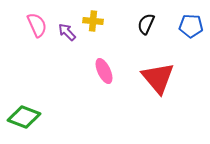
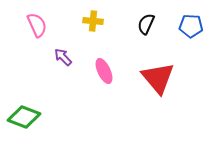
purple arrow: moved 4 px left, 25 px down
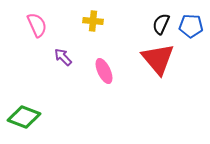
black semicircle: moved 15 px right
red triangle: moved 19 px up
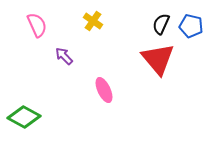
yellow cross: rotated 30 degrees clockwise
blue pentagon: rotated 10 degrees clockwise
purple arrow: moved 1 px right, 1 px up
pink ellipse: moved 19 px down
green diamond: rotated 8 degrees clockwise
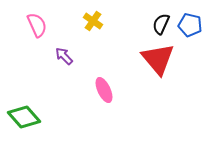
blue pentagon: moved 1 px left, 1 px up
green diamond: rotated 20 degrees clockwise
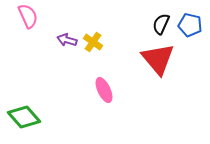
yellow cross: moved 21 px down
pink semicircle: moved 9 px left, 9 px up
purple arrow: moved 3 px right, 16 px up; rotated 30 degrees counterclockwise
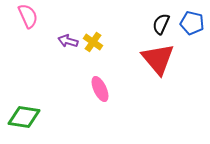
blue pentagon: moved 2 px right, 2 px up
purple arrow: moved 1 px right, 1 px down
pink ellipse: moved 4 px left, 1 px up
green diamond: rotated 40 degrees counterclockwise
